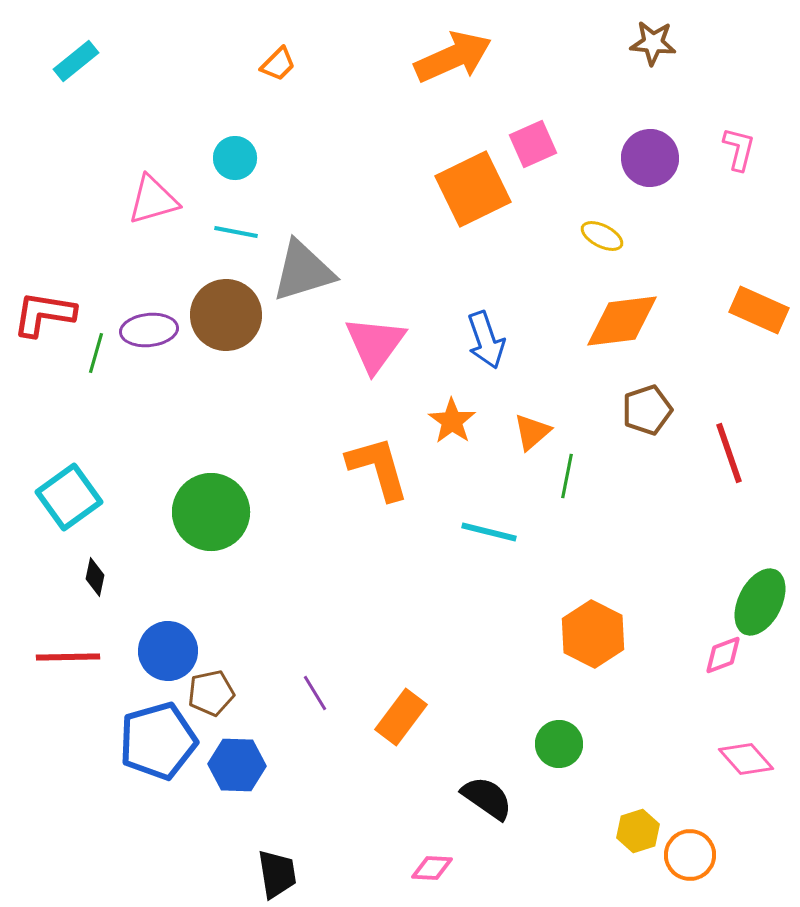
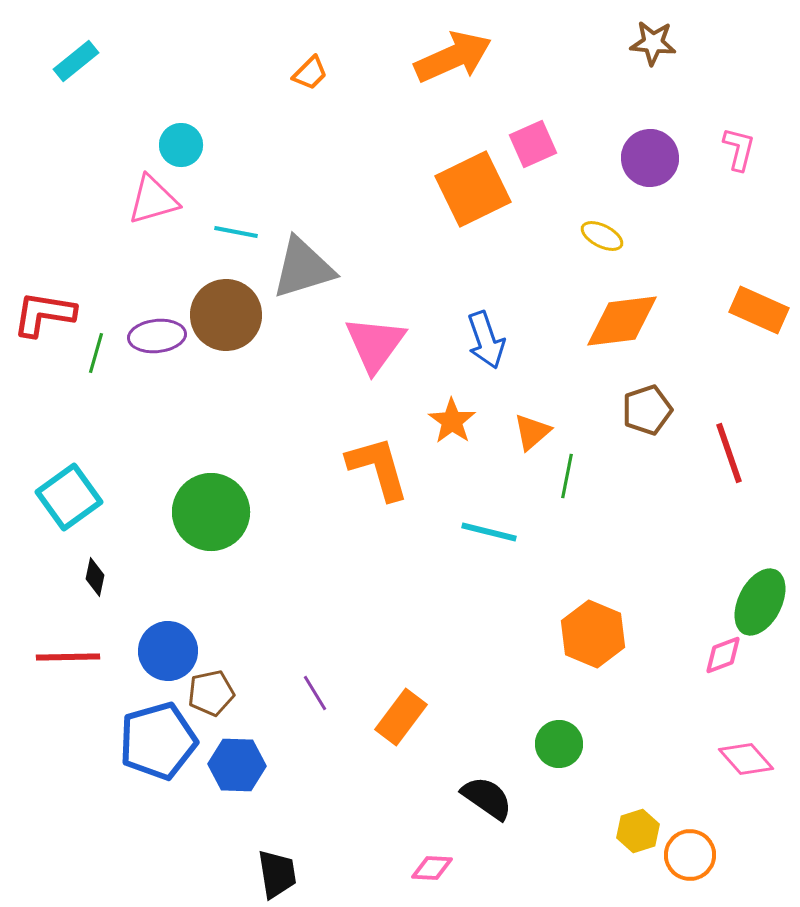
orange trapezoid at (278, 64): moved 32 px right, 9 px down
cyan circle at (235, 158): moved 54 px left, 13 px up
gray triangle at (303, 271): moved 3 px up
purple ellipse at (149, 330): moved 8 px right, 6 px down
orange hexagon at (593, 634): rotated 4 degrees counterclockwise
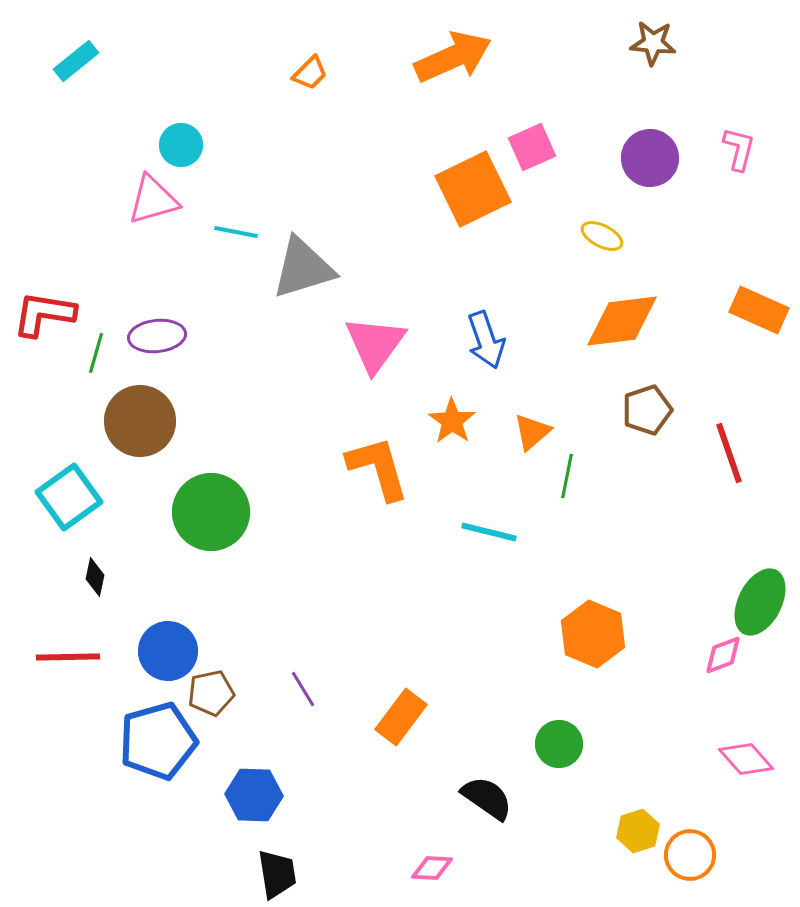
pink square at (533, 144): moved 1 px left, 3 px down
brown circle at (226, 315): moved 86 px left, 106 px down
purple line at (315, 693): moved 12 px left, 4 px up
blue hexagon at (237, 765): moved 17 px right, 30 px down
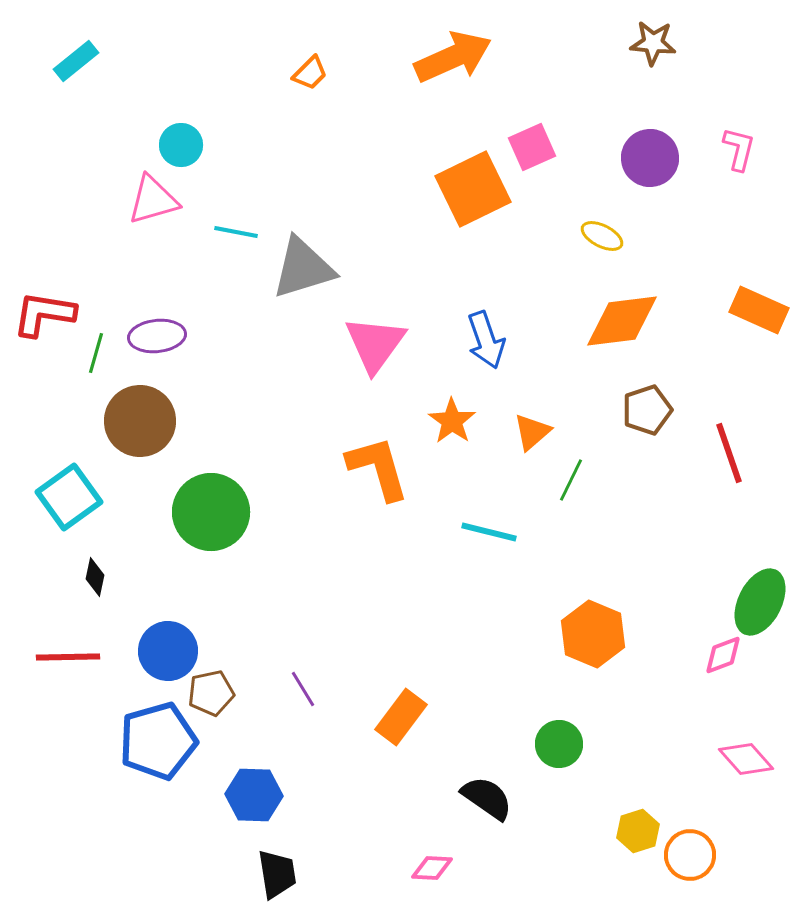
green line at (567, 476): moved 4 px right, 4 px down; rotated 15 degrees clockwise
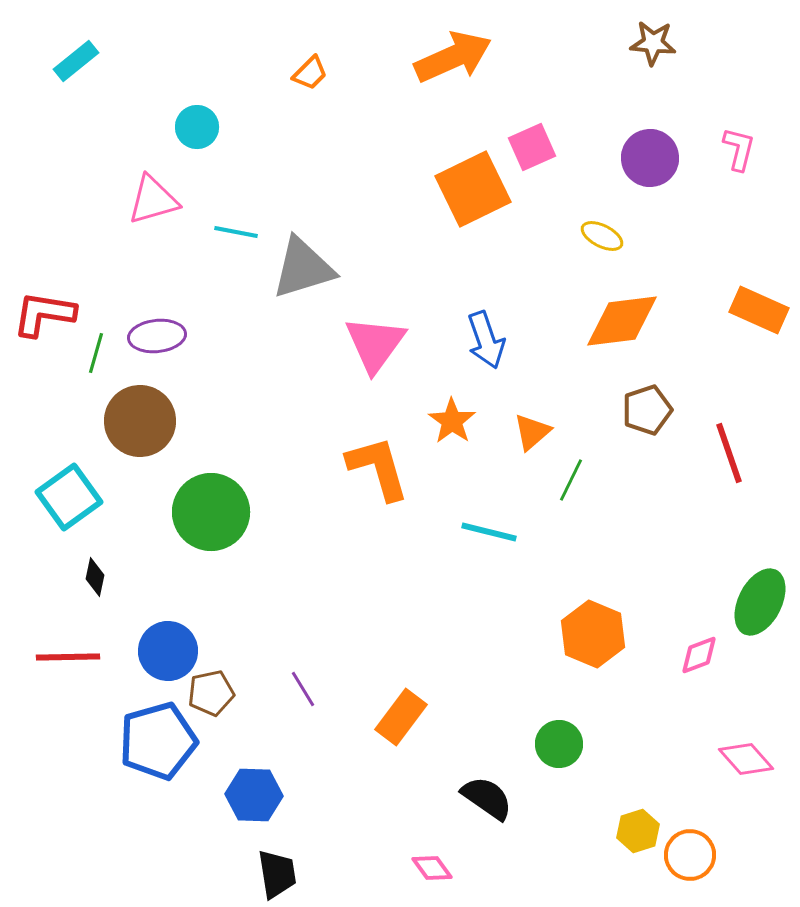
cyan circle at (181, 145): moved 16 px right, 18 px up
pink diamond at (723, 655): moved 24 px left
pink diamond at (432, 868): rotated 51 degrees clockwise
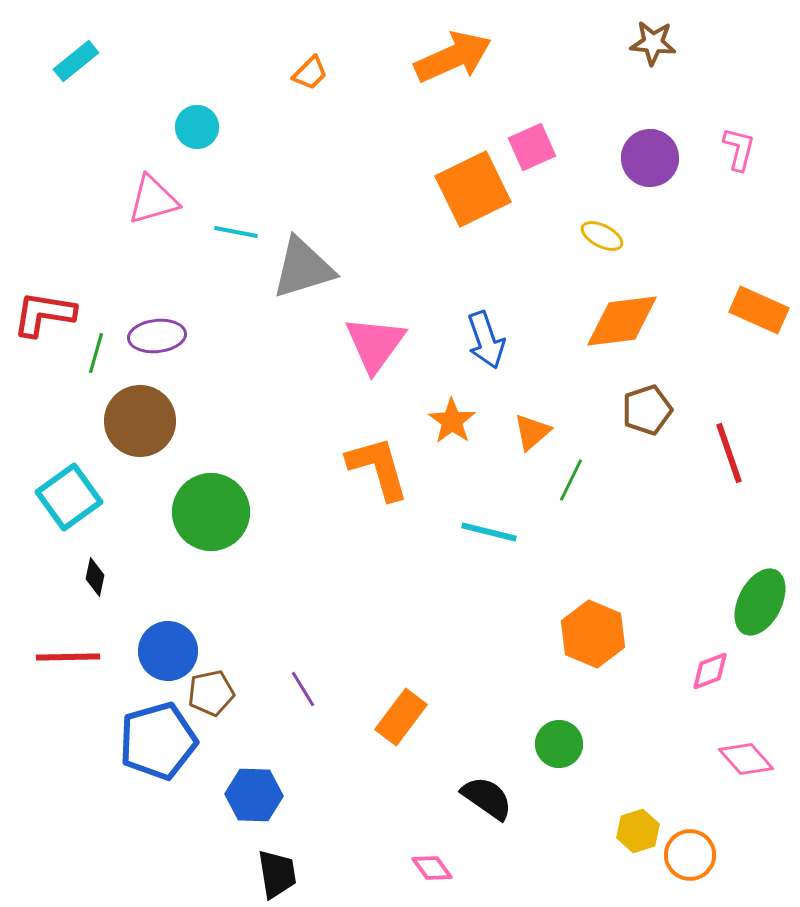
pink diamond at (699, 655): moved 11 px right, 16 px down
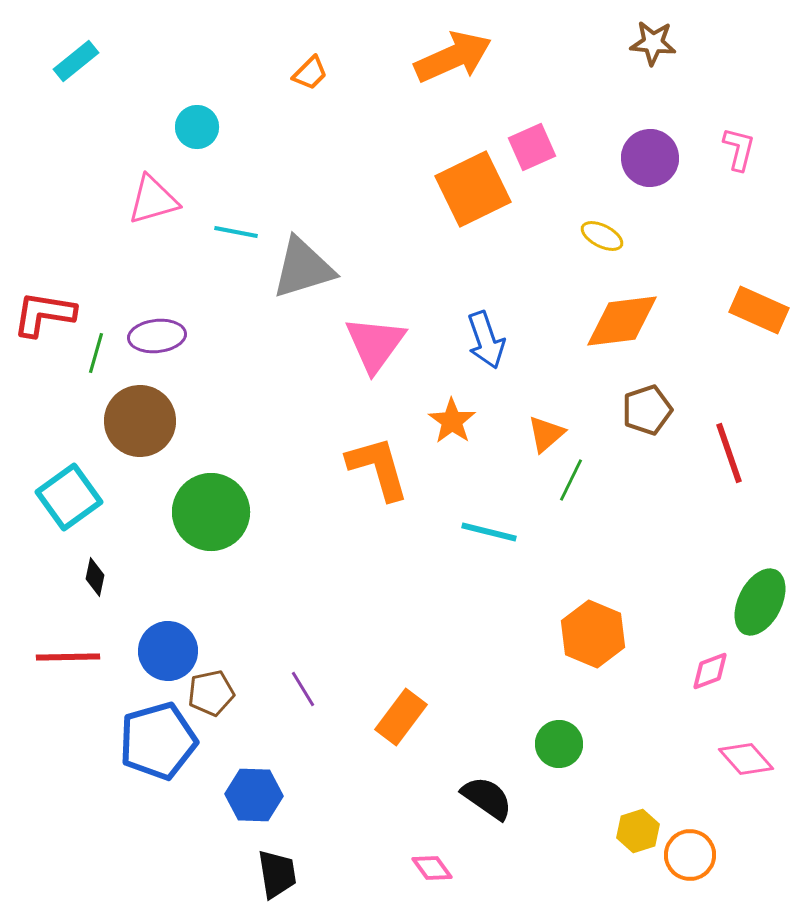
orange triangle at (532, 432): moved 14 px right, 2 px down
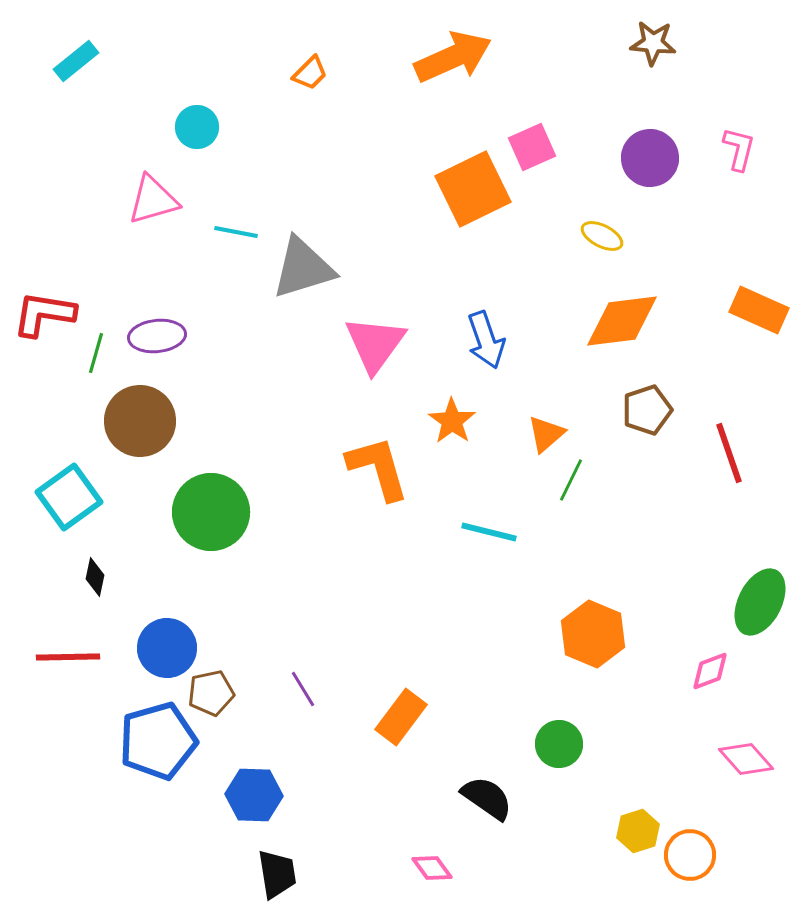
blue circle at (168, 651): moved 1 px left, 3 px up
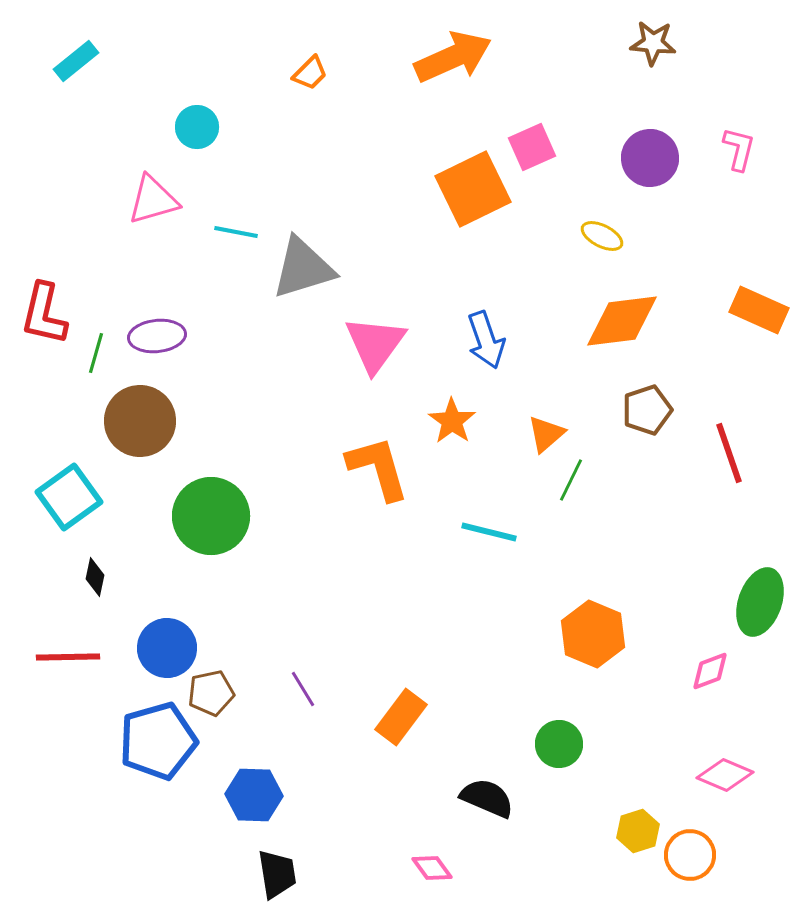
red L-shape at (44, 314): rotated 86 degrees counterclockwise
green circle at (211, 512): moved 4 px down
green ellipse at (760, 602): rotated 8 degrees counterclockwise
pink diamond at (746, 759): moved 21 px left, 16 px down; rotated 26 degrees counterclockwise
black semicircle at (487, 798): rotated 12 degrees counterclockwise
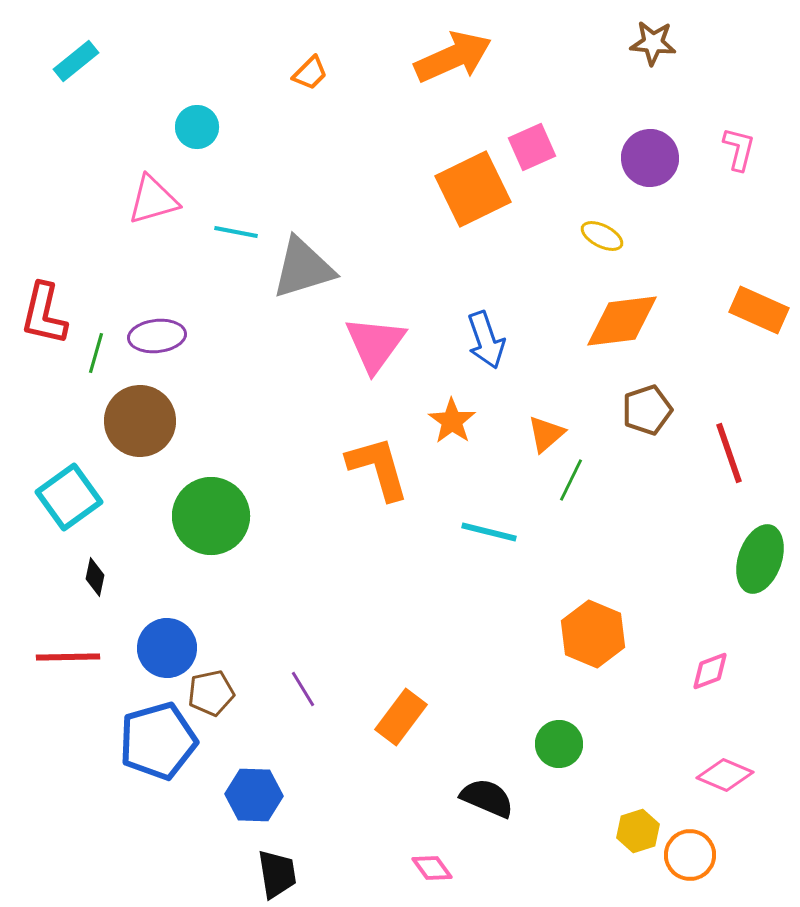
green ellipse at (760, 602): moved 43 px up
